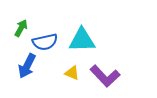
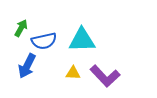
blue semicircle: moved 1 px left, 1 px up
yellow triangle: moved 1 px right; rotated 21 degrees counterclockwise
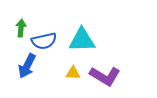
green arrow: rotated 24 degrees counterclockwise
purple L-shape: rotated 16 degrees counterclockwise
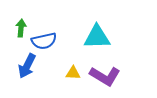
cyan triangle: moved 15 px right, 3 px up
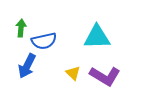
yellow triangle: rotated 42 degrees clockwise
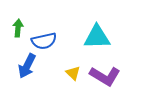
green arrow: moved 3 px left
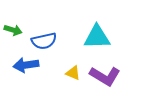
green arrow: moved 5 px left, 2 px down; rotated 102 degrees clockwise
blue arrow: moved 1 px left, 1 px up; rotated 55 degrees clockwise
yellow triangle: rotated 21 degrees counterclockwise
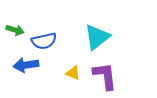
green arrow: moved 2 px right
cyan triangle: rotated 36 degrees counterclockwise
purple L-shape: rotated 128 degrees counterclockwise
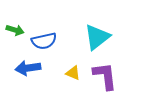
blue arrow: moved 2 px right, 3 px down
